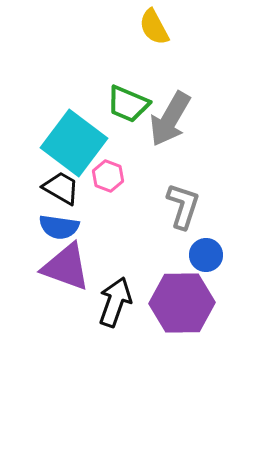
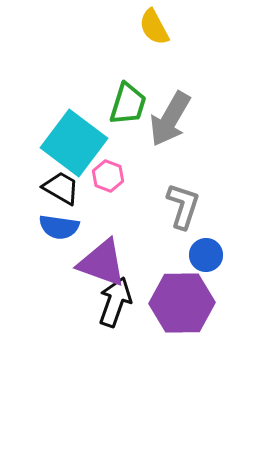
green trapezoid: rotated 96 degrees counterclockwise
purple triangle: moved 36 px right, 4 px up
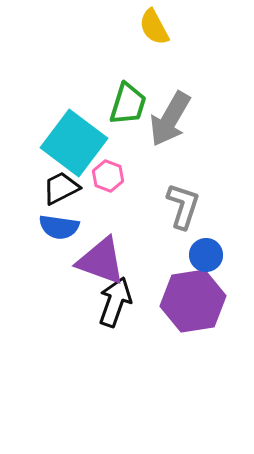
black trapezoid: rotated 57 degrees counterclockwise
purple triangle: moved 1 px left, 2 px up
purple hexagon: moved 11 px right, 2 px up; rotated 8 degrees counterclockwise
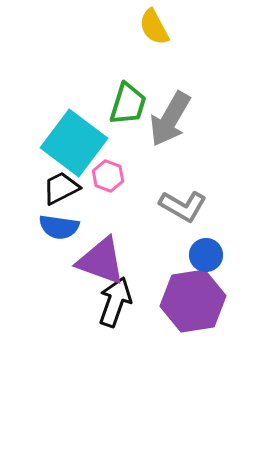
gray L-shape: rotated 102 degrees clockwise
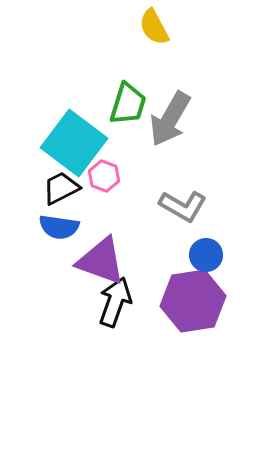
pink hexagon: moved 4 px left
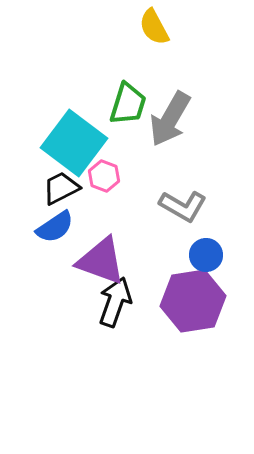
blue semicircle: moved 4 px left; rotated 42 degrees counterclockwise
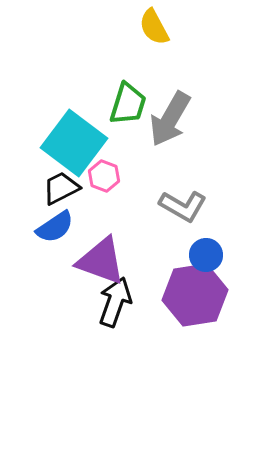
purple hexagon: moved 2 px right, 6 px up
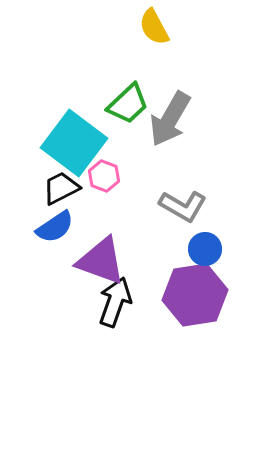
green trapezoid: rotated 30 degrees clockwise
blue circle: moved 1 px left, 6 px up
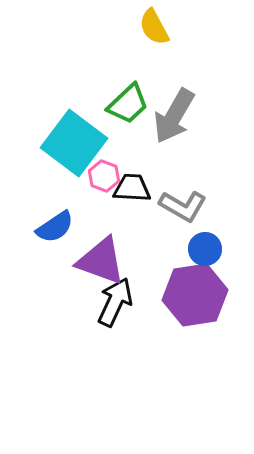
gray arrow: moved 4 px right, 3 px up
black trapezoid: moved 71 px right; rotated 30 degrees clockwise
black arrow: rotated 6 degrees clockwise
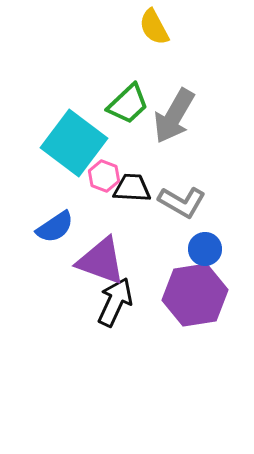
gray L-shape: moved 1 px left, 4 px up
